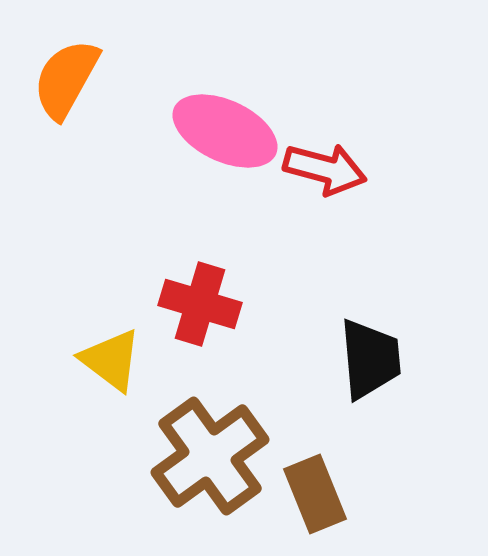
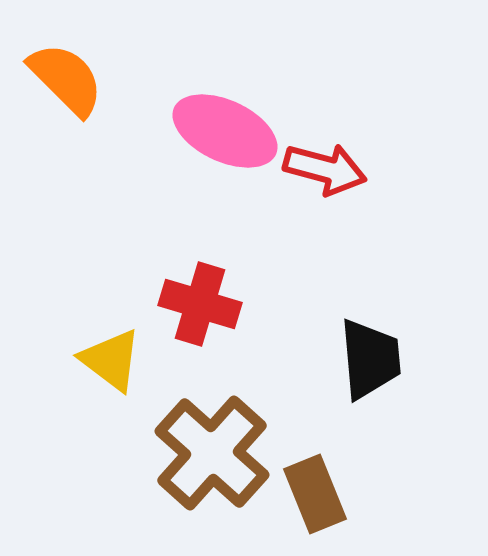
orange semicircle: rotated 106 degrees clockwise
brown cross: moved 2 px right, 3 px up; rotated 12 degrees counterclockwise
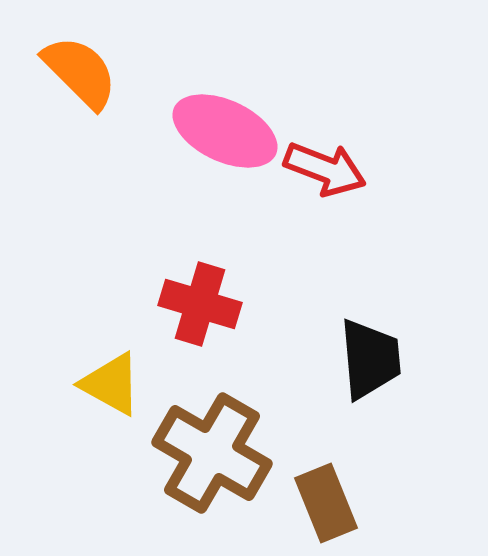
orange semicircle: moved 14 px right, 7 px up
red arrow: rotated 6 degrees clockwise
yellow triangle: moved 24 px down; rotated 8 degrees counterclockwise
brown cross: rotated 12 degrees counterclockwise
brown rectangle: moved 11 px right, 9 px down
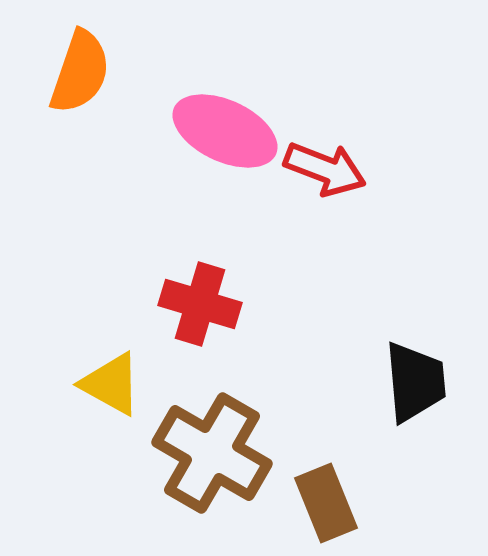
orange semicircle: rotated 64 degrees clockwise
black trapezoid: moved 45 px right, 23 px down
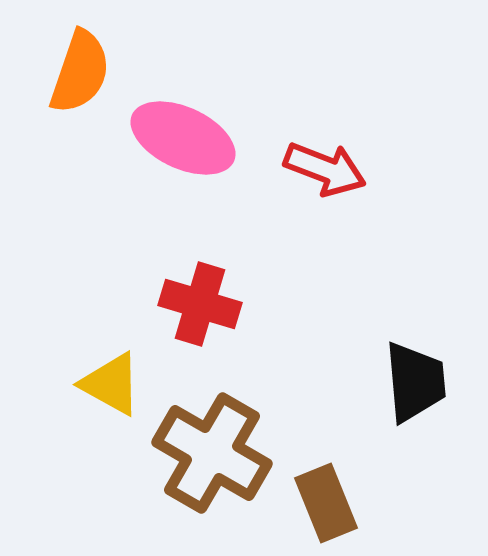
pink ellipse: moved 42 px left, 7 px down
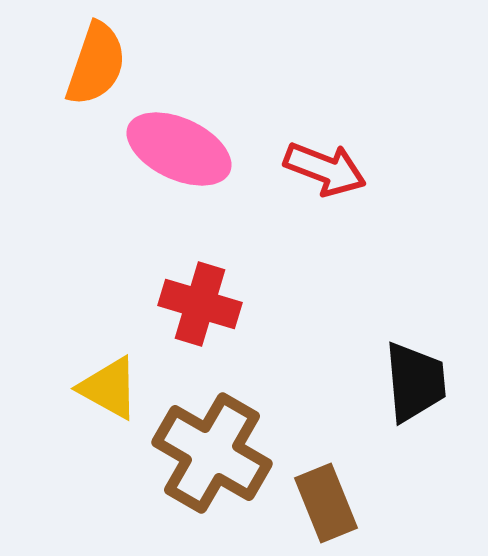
orange semicircle: moved 16 px right, 8 px up
pink ellipse: moved 4 px left, 11 px down
yellow triangle: moved 2 px left, 4 px down
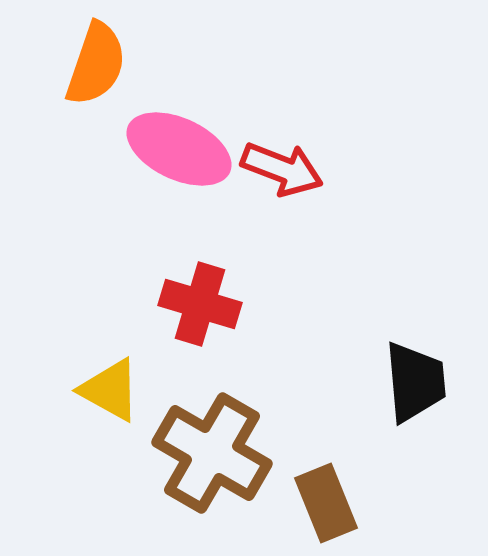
red arrow: moved 43 px left
yellow triangle: moved 1 px right, 2 px down
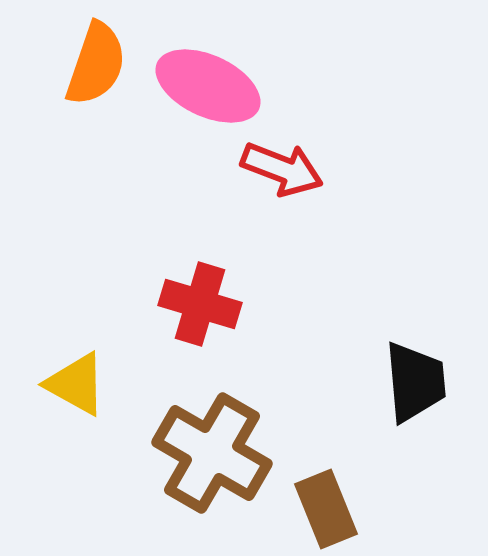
pink ellipse: moved 29 px right, 63 px up
yellow triangle: moved 34 px left, 6 px up
brown rectangle: moved 6 px down
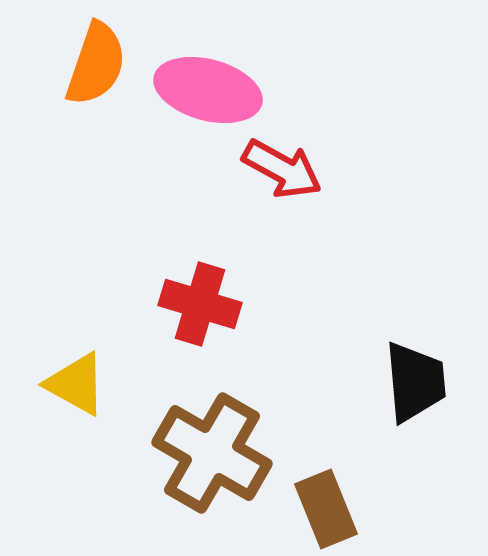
pink ellipse: moved 4 px down; rotated 10 degrees counterclockwise
red arrow: rotated 8 degrees clockwise
